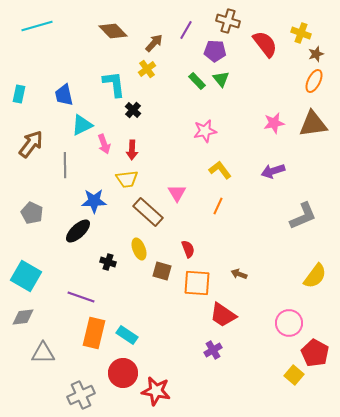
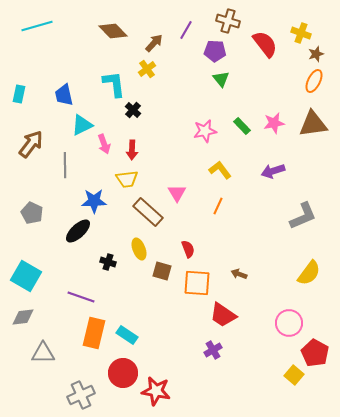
green rectangle at (197, 81): moved 45 px right, 45 px down
yellow semicircle at (315, 276): moved 6 px left, 3 px up
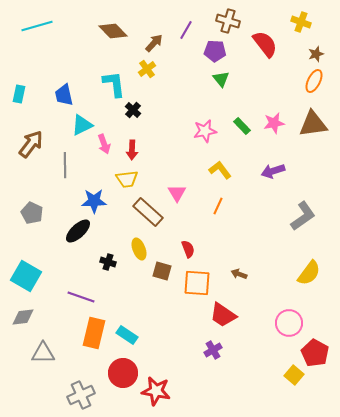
yellow cross at (301, 33): moved 11 px up
gray L-shape at (303, 216): rotated 12 degrees counterclockwise
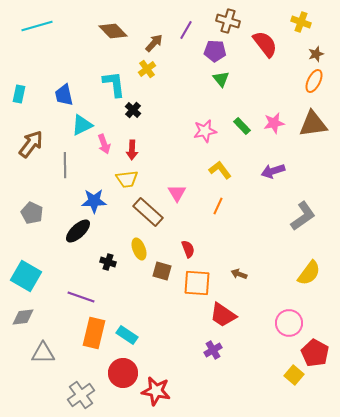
gray cross at (81, 395): rotated 12 degrees counterclockwise
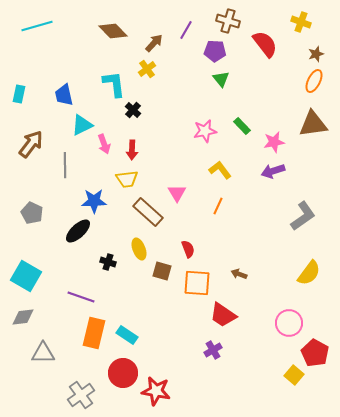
pink star at (274, 123): moved 19 px down
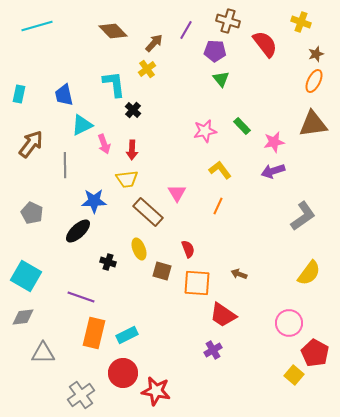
cyan rectangle at (127, 335): rotated 60 degrees counterclockwise
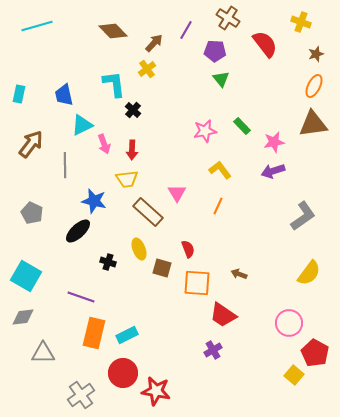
brown cross at (228, 21): moved 3 px up; rotated 15 degrees clockwise
orange ellipse at (314, 81): moved 5 px down
blue star at (94, 201): rotated 15 degrees clockwise
brown square at (162, 271): moved 3 px up
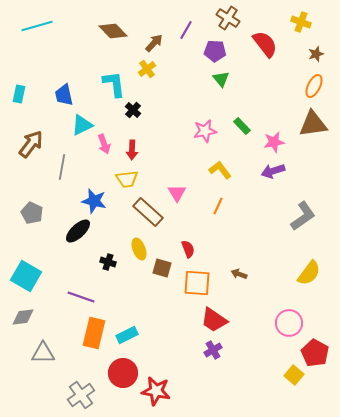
gray line at (65, 165): moved 3 px left, 2 px down; rotated 10 degrees clockwise
red trapezoid at (223, 315): moved 9 px left, 5 px down
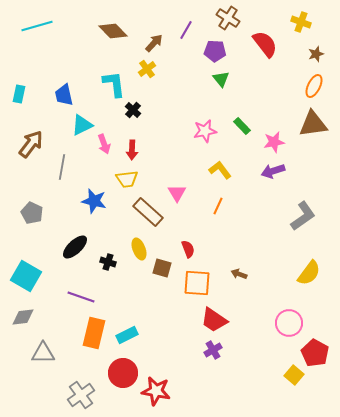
black ellipse at (78, 231): moved 3 px left, 16 px down
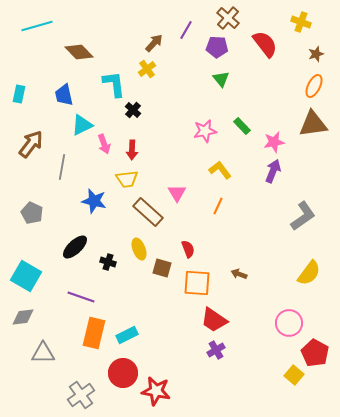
brown cross at (228, 18): rotated 10 degrees clockwise
brown diamond at (113, 31): moved 34 px left, 21 px down
purple pentagon at (215, 51): moved 2 px right, 4 px up
purple arrow at (273, 171): rotated 130 degrees clockwise
purple cross at (213, 350): moved 3 px right
